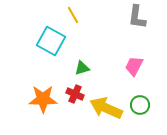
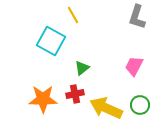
gray L-shape: rotated 10 degrees clockwise
green triangle: rotated 21 degrees counterclockwise
red cross: rotated 36 degrees counterclockwise
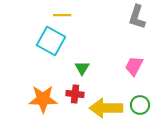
yellow line: moved 11 px left; rotated 60 degrees counterclockwise
green triangle: rotated 21 degrees counterclockwise
red cross: rotated 18 degrees clockwise
yellow arrow: rotated 24 degrees counterclockwise
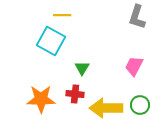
orange star: moved 2 px left
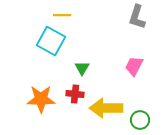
green circle: moved 15 px down
